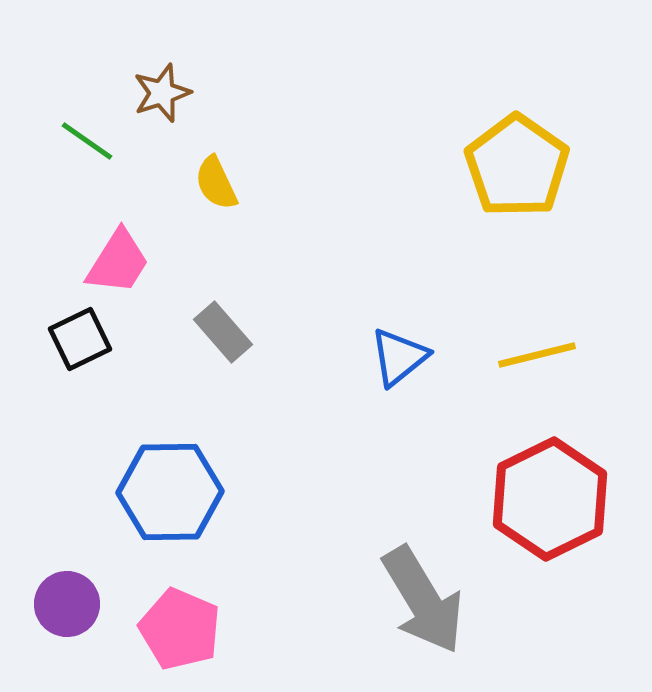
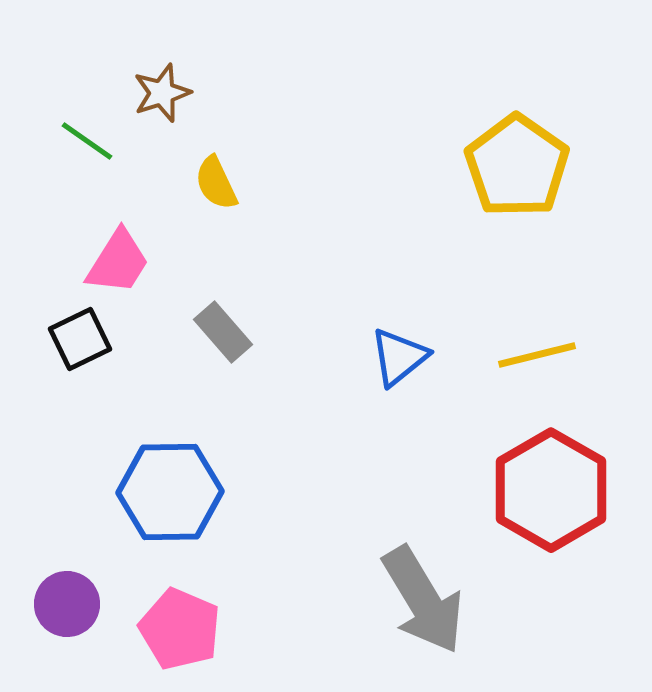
red hexagon: moved 1 px right, 9 px up; rotated 4 degrees counterclockwise
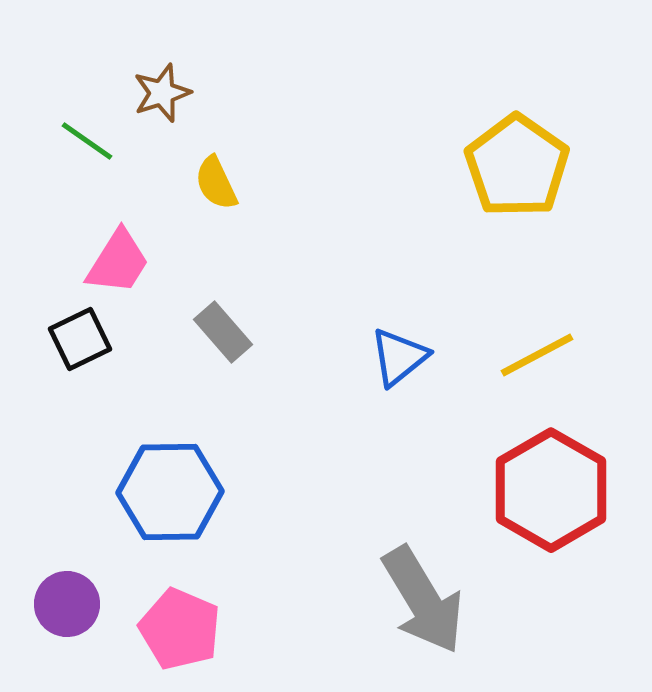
yellow line: rotated 14 degrees counterclockwise
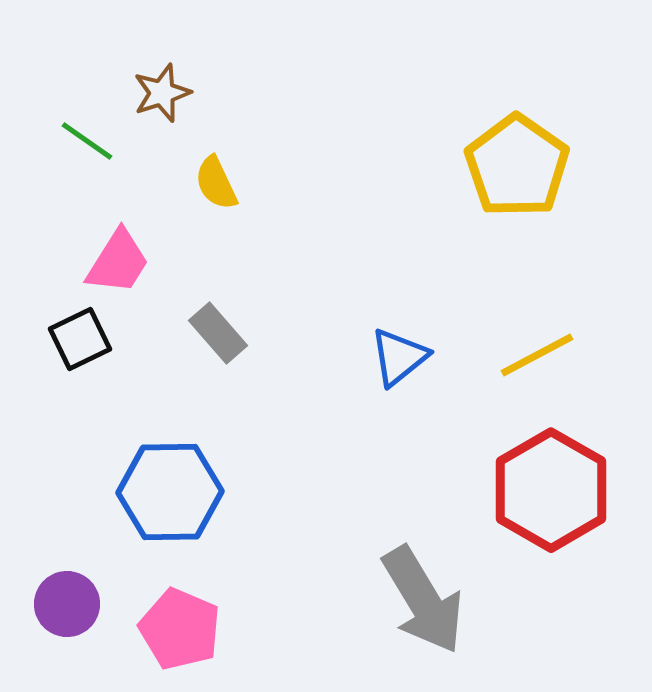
gray rectangle: moved 5 px left, 1 px down
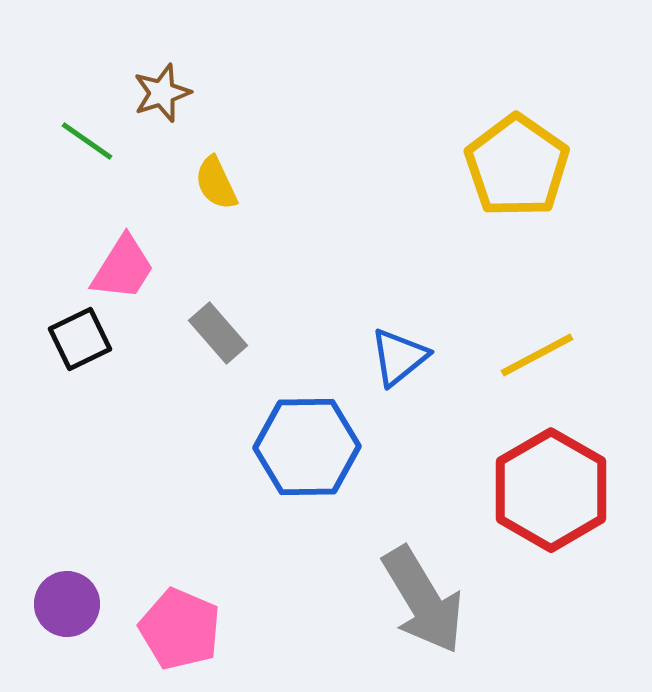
pink trapezoid: moved 5 px right, 6 px down
blue hexagon: moved 137 px right, 45 px up
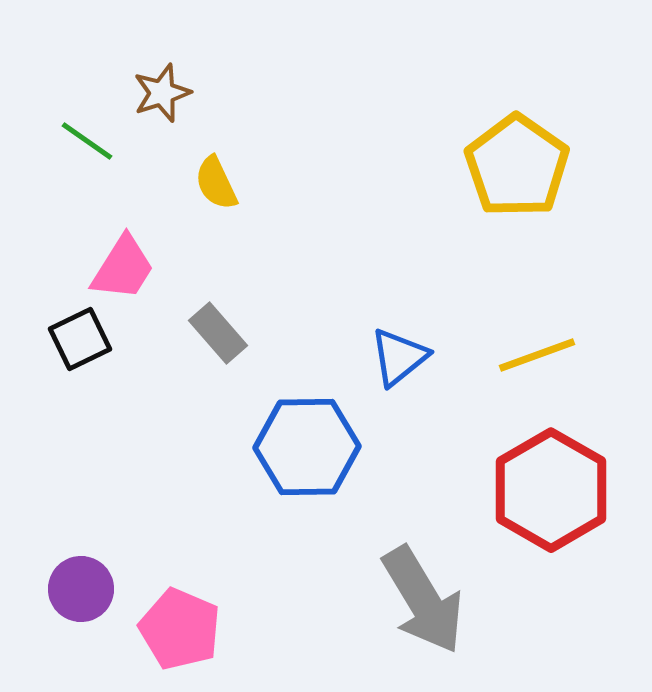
yellow line: rotated 8 degrees clockwise
purple circle: moved 14 px right, 15 px up
